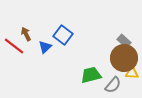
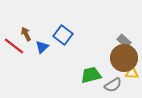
blue triangle: moved 3 px left
gray semicircle: rotated 18 degrees clockwise
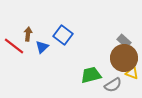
brown arrow: moved 2 px right; rotated 32 degrees clockwise
yellow triangle: rotated 16 degrees clockwise
